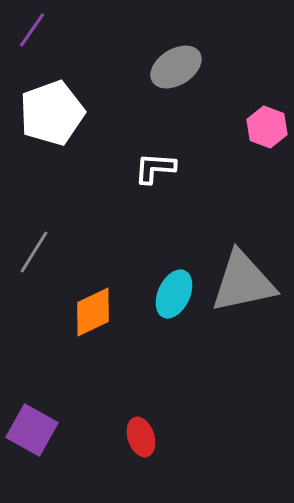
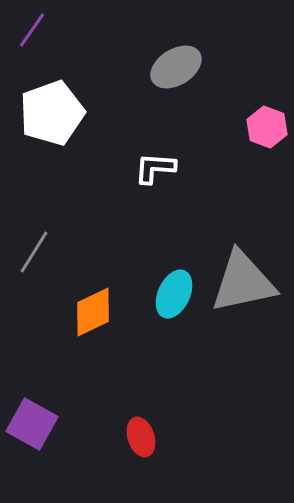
purple square: moved 6 px up
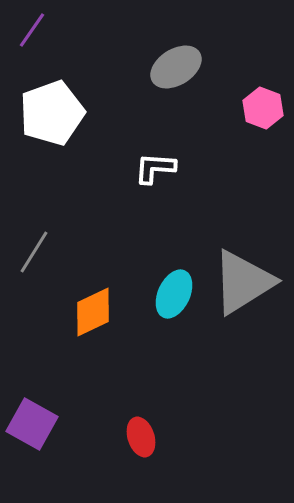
pink hexagon: moved 4 px left, 19 px up
gray triangle: rotated 20 degrees counterclockwise
